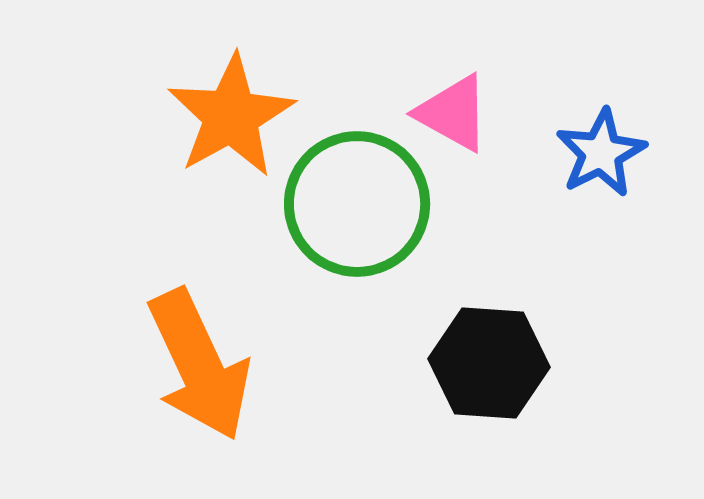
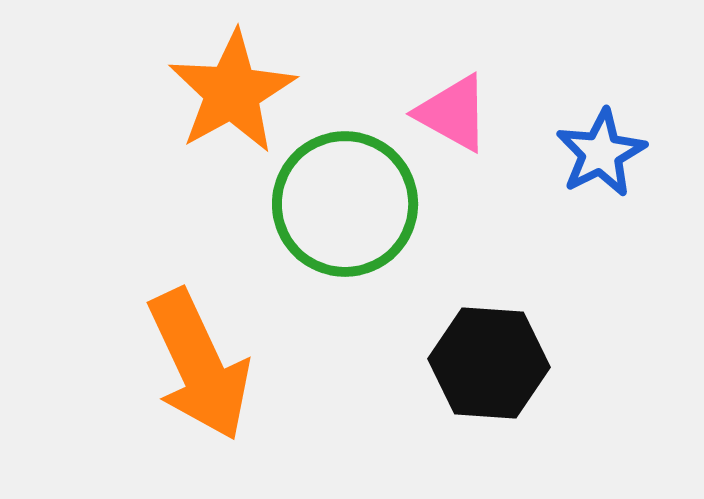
orange star: moved 1 px right, 24 px up
green circle: moved 12 px left
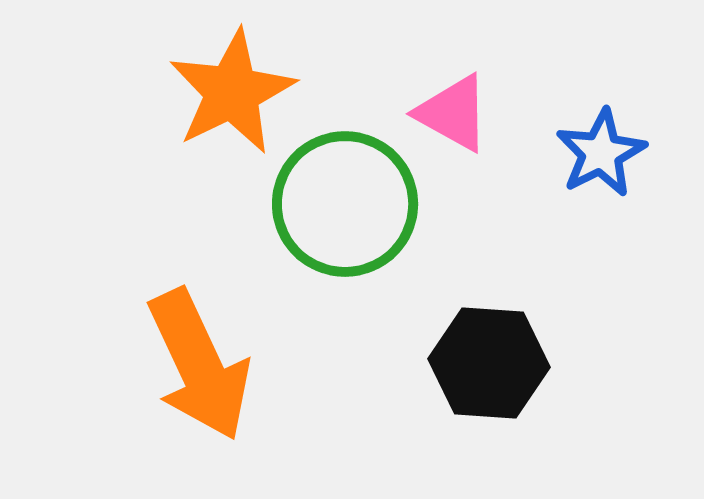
orange star: rotated 3 degrees clockwise
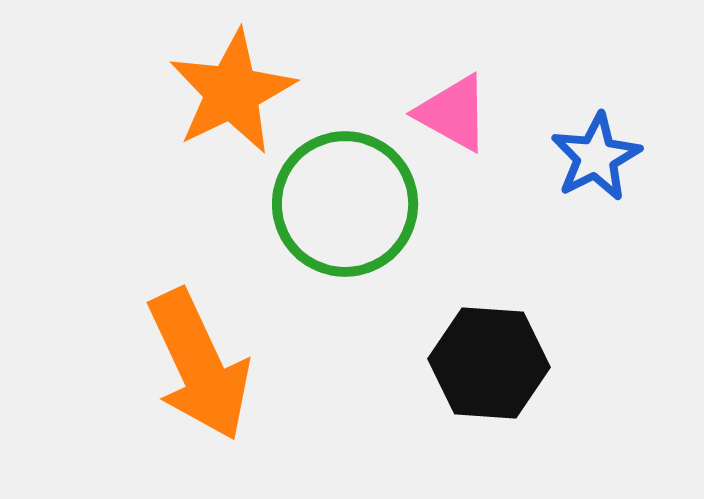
blue star: moved 5 px left, 4 px down
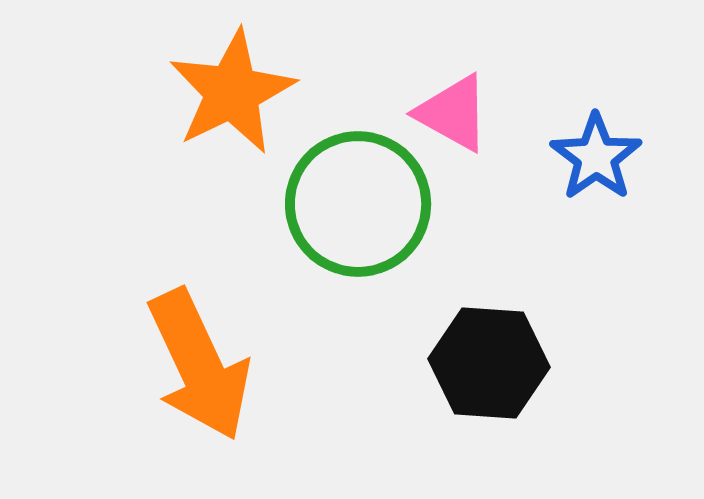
blue star: rotated 8 degrees counterclockwise
green circle: moved 13 px right
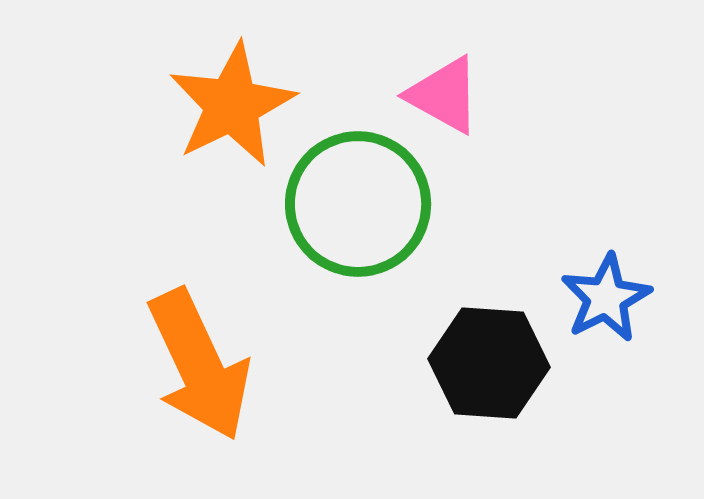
orange star: moved 13 px down
pink triangle: moved 9 px left, 18 px up
blue star: moved 10 px right, 141 px down; rotated 8 degrees clockwise
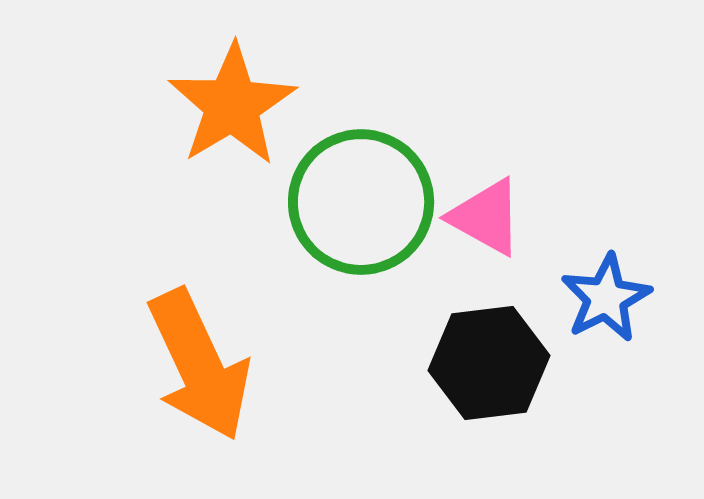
pink triangle: moved 42 px right, 122 px down
orange star: rotated 5 degrees counterclockwise
green circle: moved 3 px right, 2 px up
black hexagon: rotated 11 degrees counterclockwise
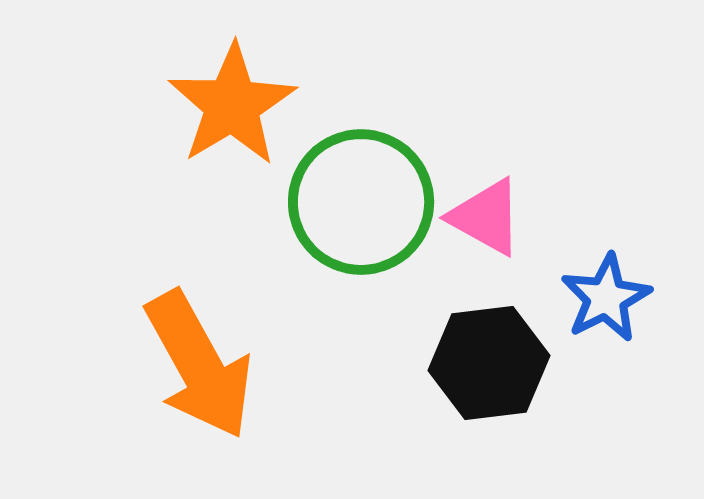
orange arrow: rotated 4 degrees counterclockwise
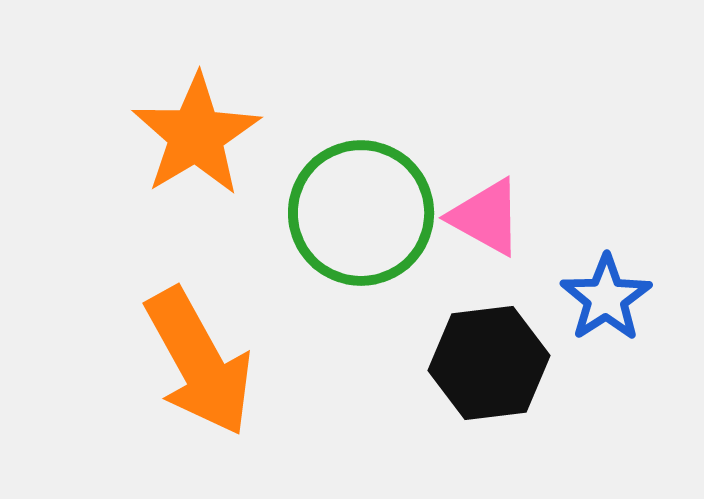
orange star: moved 36 px left, 30 px down
green circle: moved 11 px down
blue star: rotated 6 degrees counterclockwise
orange arrow: moved 3 px up
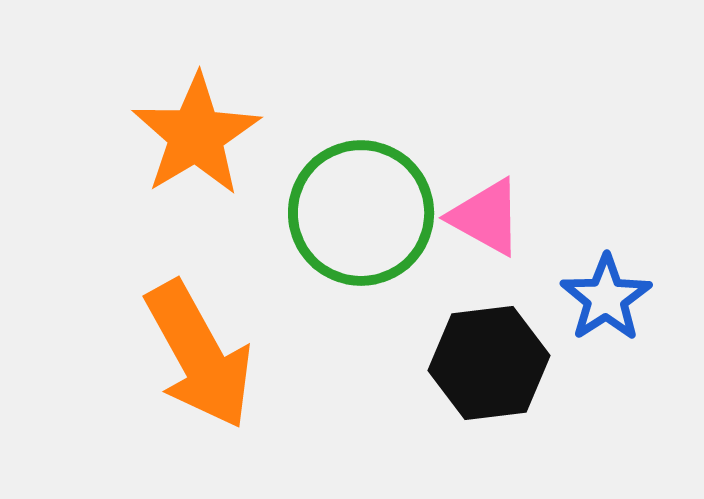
orange arrow: moved 7 px up
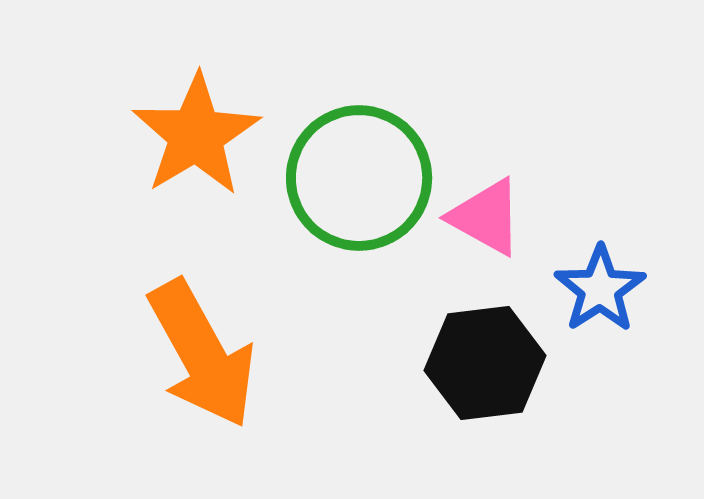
green circle: moved 2 px left, 35 px up
blue star: moved 6 px left, 9 px up
orange arrow: moved 3 px right, 1 px up
black hexagon: moved 4 px left
